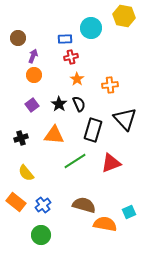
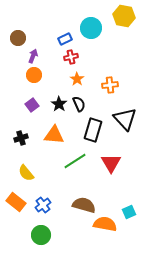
blue rectangle: rotated 24 degrees counterclockwise
red triangle: rotated 40 degrees counterclockwise
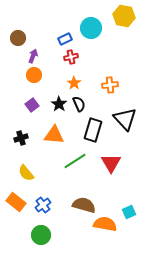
orange star: moved 3 px left, 4 px down
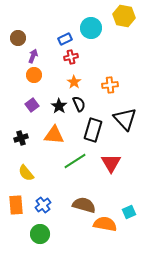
orange star: moved 1 px up
black star: moved 2 px down
orange rectangle: moved 3 px down; rotated 48 degrees clockwise
green circle: moved 1 px left, 1 px up
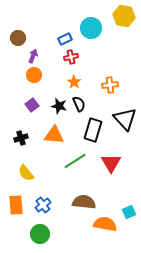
black star: rotated 21 degrees counterclockwise
brown semicircle: moved 3 px up; rotated 10 degrees counterclockwise
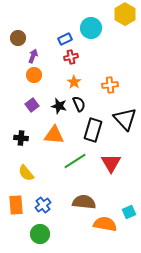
yellow hexagon: moved 1 px right, 2 px up; rotated 20 degrees clockwise
black cross: rotated 24 degrees clockwise
